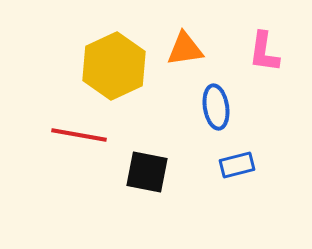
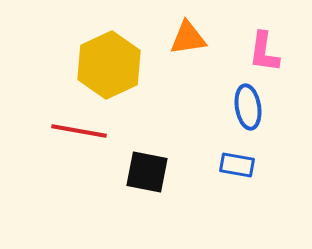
orange triangle: moved 3 px right, 11 px up
yellow hexagon: moved 5 px left, 1 px up
blue ellipse: moved 32 px right
red line: moved 4 px up
blue rectangle: rotated 24 degrees clockwise
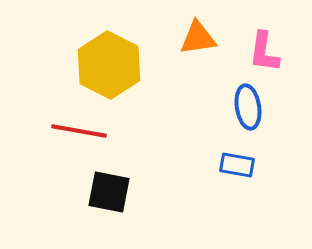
orange triangle: moved 10 px right
yellow hexagon: rotated 8 degrees counterclockwise
black square: moved 38 px left, 20 px down
